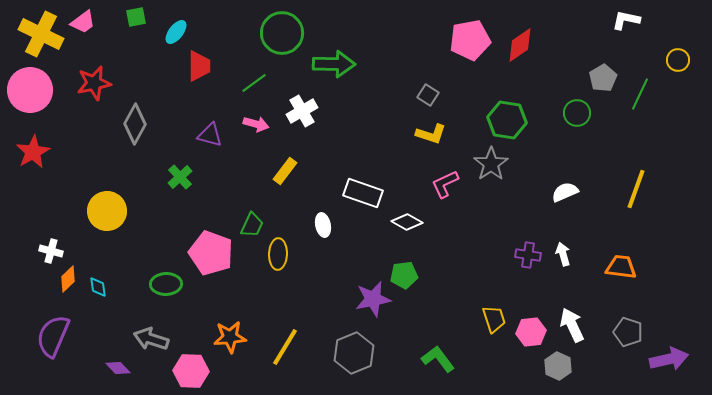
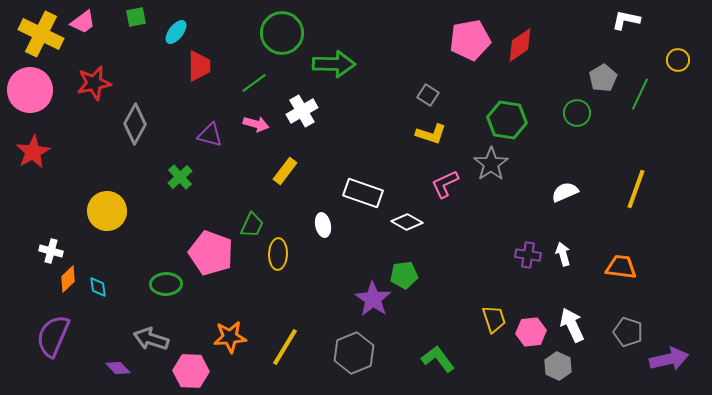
purple star at (373, 299): rotated 27 degrees counterclockwise
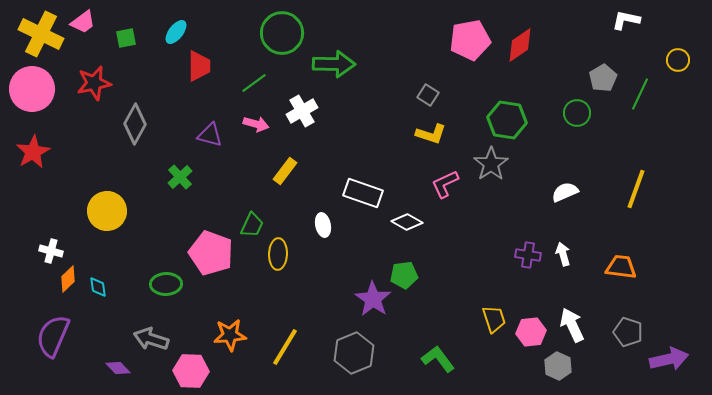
green square at (136, 17): moved 10 px left, 21 px down
pink circle at (30, 90): moved 2 px right, 1 px up
orange star at (230, 337): moved 2 px up
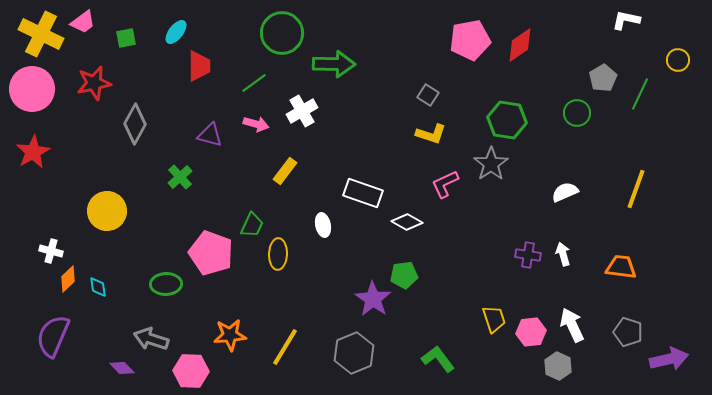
purple diamond at (118, 368): moved 4 px right
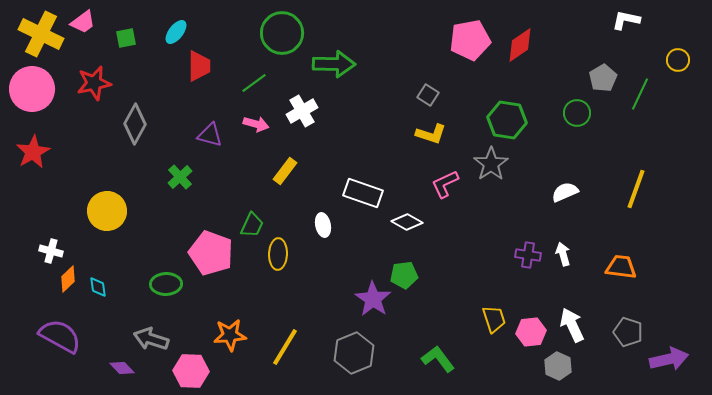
purple semicircle at (53, 336): moved 7 px right; rotated 96 degrees clockwise
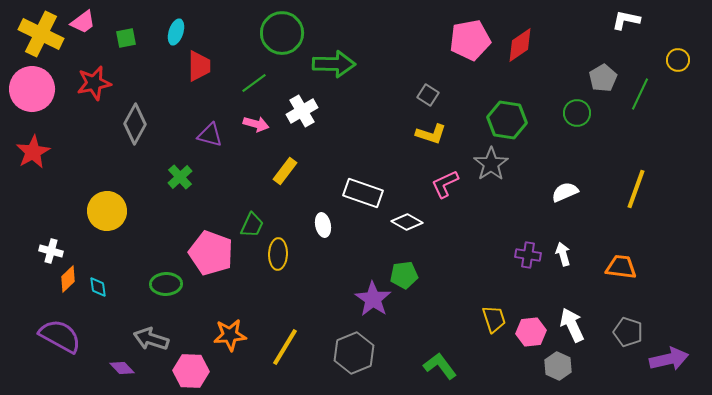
cyan ellipse at (176, 32): rotated 20 degrees counterclockwise
green L-shape at (438, 359): moved 2 px right, 7 px down
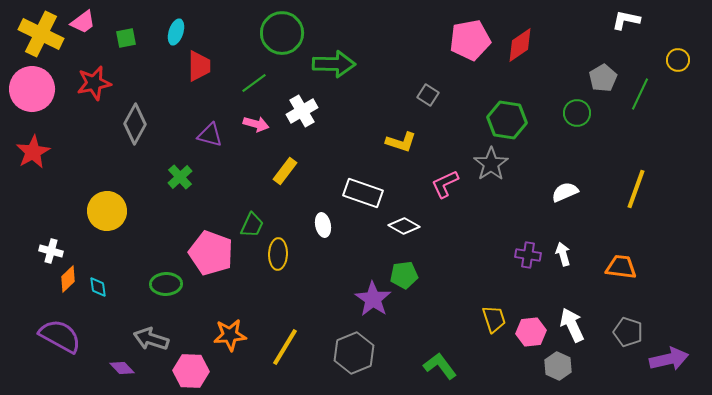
yellow L-shape at (431, 134): moved 30 px left, 8 px down
white diamond at (407, 222): moved 3 px left, 4 px down
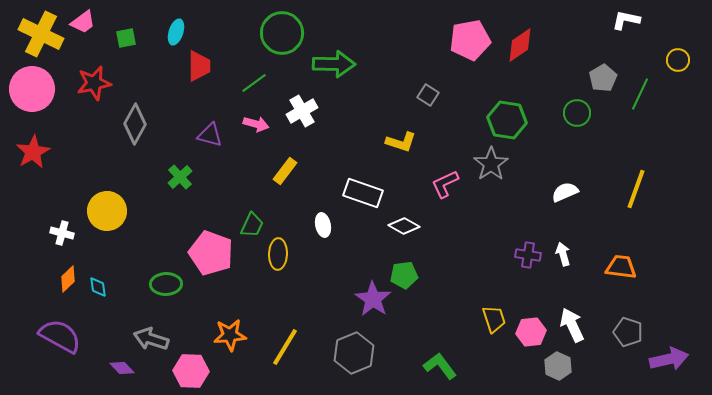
white cross at (51, 251): moved 11 px right, 18 px up
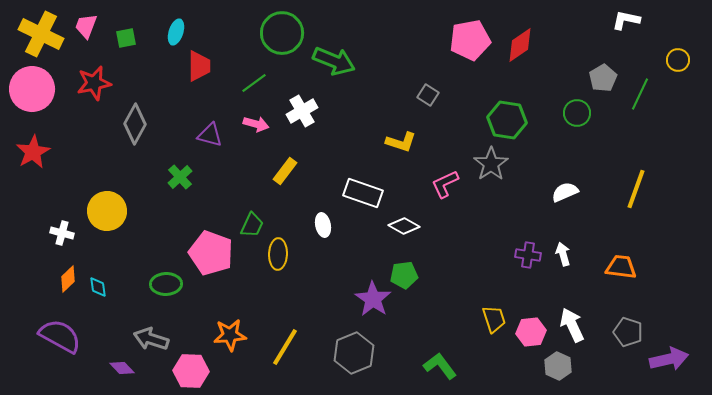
pink trapezoid at (83, 22): moved 3 px right, 4 px down; rotated 148 degrees clockwise
green arrow at (334, 64): moved 3 px up; rotated 21 degrees clockwise
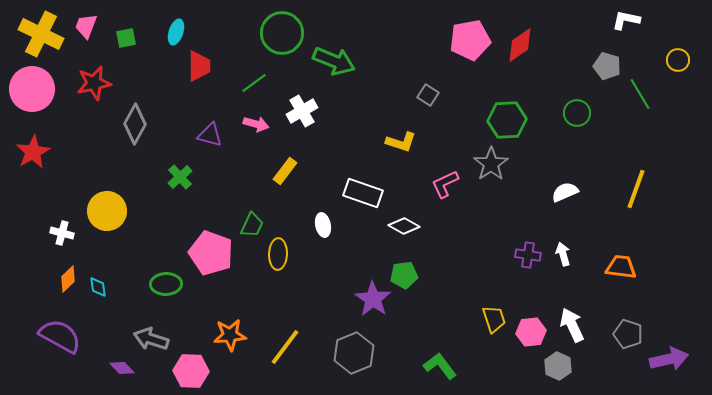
gray pentagon at (603, 78): moved 4 px right, 12 px up; rotated 24 degrees counterclockwise
green line at (640, 94): rotated 56 degrees counterclockwise
green hexagon at (507, 120): rotated 12 degrees counterclockwise
gray pentagon at (628, 332): moved 2 px down
yellow line at (285, 347): rotated 6 degrees clockwise
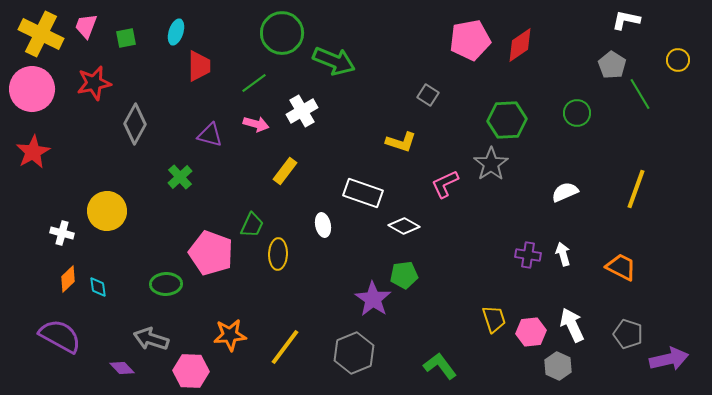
gray pentagon at (607, 66): moved 5 px right, 1 px up; rotated 16 degrees clockwise
orange trapezoid at (621, 267): rotated 20 degrees clockwise
